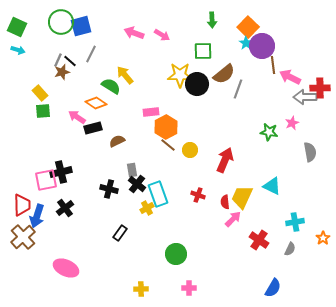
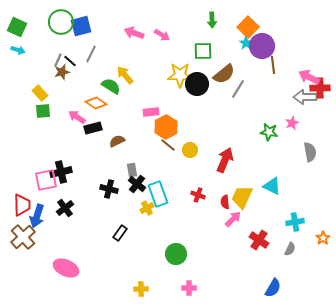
pink arrow at (290, 77): moved 19 px right
gray line at (238, 89): rotated 12 degrees clockwise
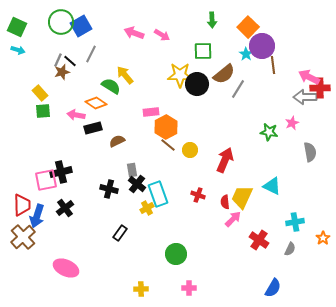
blue square at (81, 26): rotated 15 degrees counterclockwise
cyan star at (246, 43): moved 11 px down
pink arrow at (77, 117): moved 1 px left, 2 px up; rotated 24 degrees counterclockwise
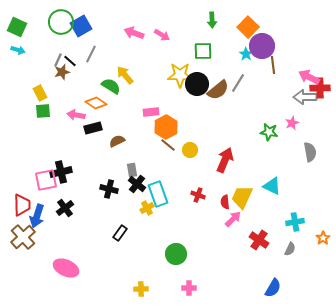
brown semicircle at (224, 74): moved 6 px left, 16 px down
gray line at (238, 89): moved 6 px up
yellow rectangle at (40, 93): rotated 14 degrees clockwise
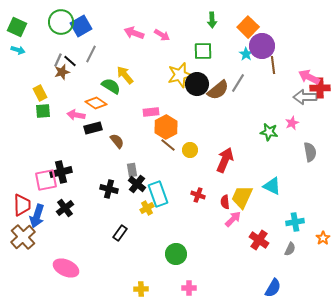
yellow star at (180, 75): rotated 15 degrees counterclockwise
brown semicircle at (117, 141): rotated 77 degrees clockwise
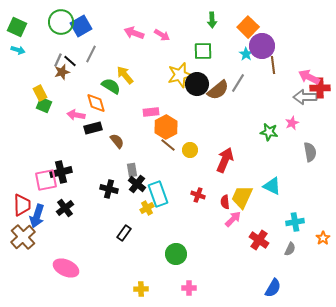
orange diamond at (96, 103): rotated 40 degrees clockwise
green square at (43, 111): moved 1 px right, 6 px up; rotated 28 degrees clockwise
black rectangle at (120, 233): moved 4 px right
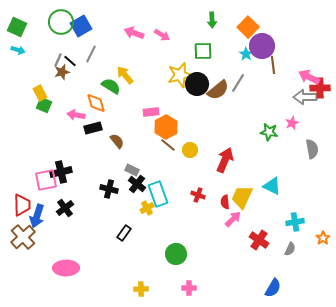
gray semicircle at (310, 152): moved 2 px right, 3 px up
gray rectangle at (132, 170): rotated 56 degrees counterclockwise
pink ellipse at (66, 268): rotated 25 degrees counterclockwise
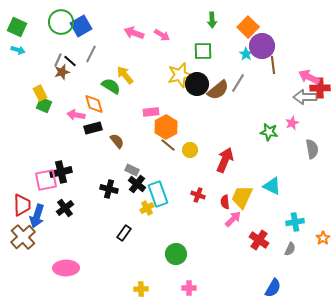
orange diamond at (96, 103): moved 2 px left, 1 px down
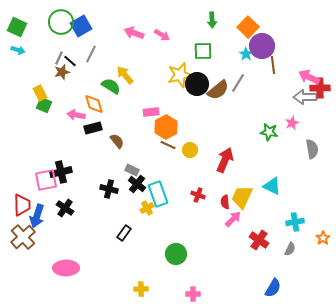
gray line at (58, 60): moved 1 px right, 2 px up
brown line at (168, 145): rotated 14 degrees counterclockwise
black cross at (65, 208): rotated 18 degrees counterclockwise
pink cross at (189, 288): moved 4 px right, 6 px down
